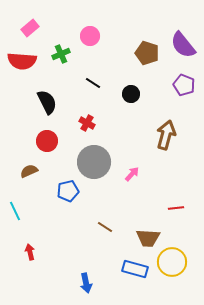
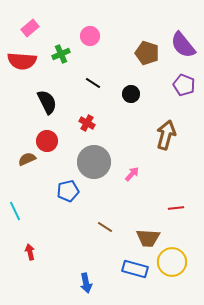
brown semicircle: moved 2 px left, 12 px up
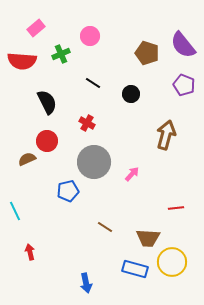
pink rectangle: moved 6 px right
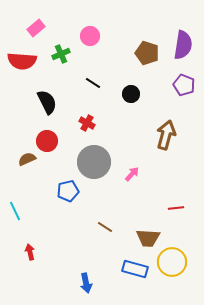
purple semicircle: rotated 132 degrees counterclockwise
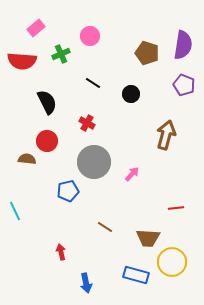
brown semicircle: rotated 30 degrees clockwise
red arrow: moved 31 px right
blue rectangle: moved 1 px right, 6 px down
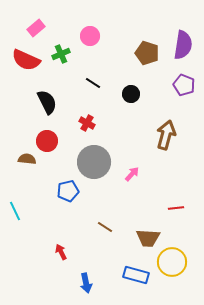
red semicircle: moved 4 px right, 1 px up; rotated 20 degrees clockwise
red arrow: rotated 14 degrees counterclockwise
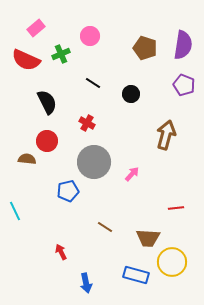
brown pentagon: moved 2 px left, 5 px up
